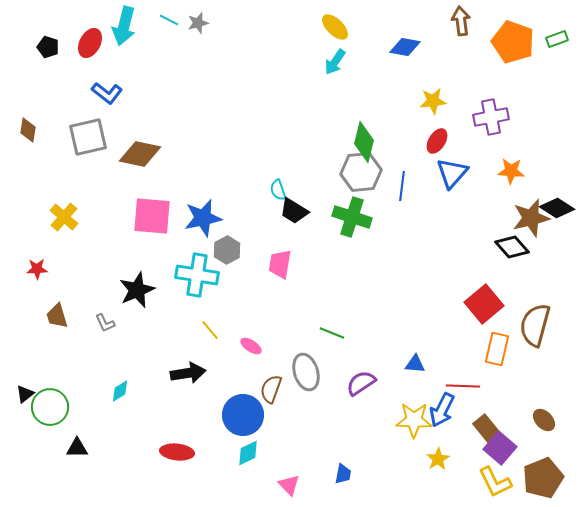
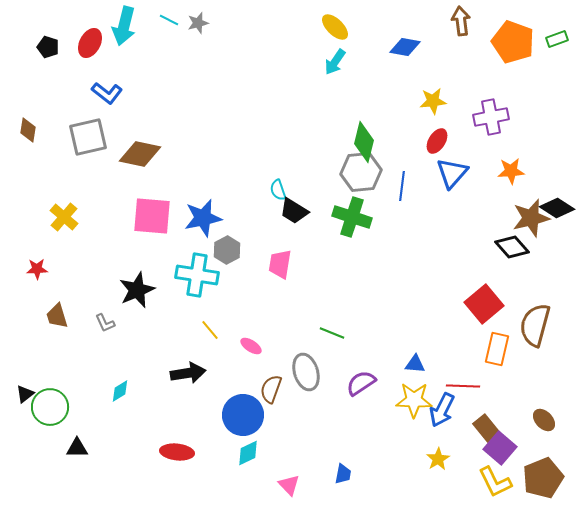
orange star at (511, 171): rotated 8 degrees counterclockwise
yellow star at (414, 420): moved 20 px up
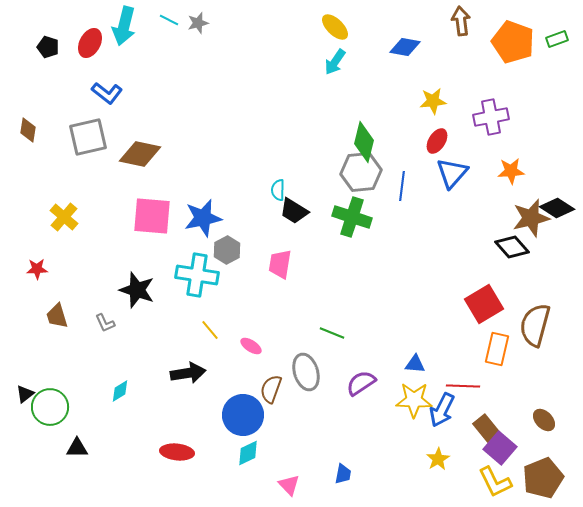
cyan semicircle at (278, 190): rotated 20 degrees clockwise
black star at (137, 290): rotated 30 degrees counterclockwise
red square at (484, 304): rotated 9 degrees clockwise
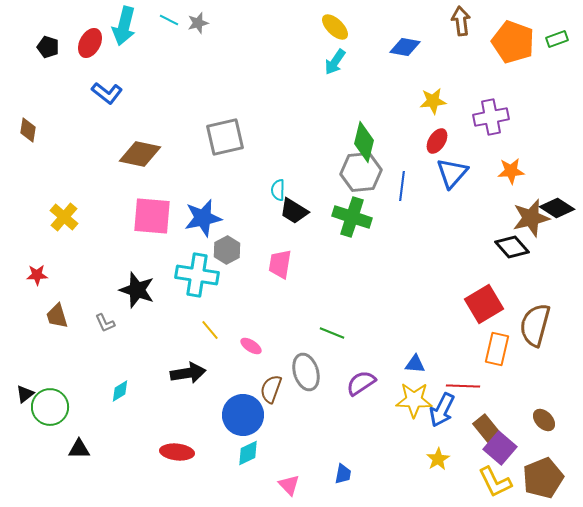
gray square at (88, 137): moved 137 px right
red star at (37, 269): moved 6 px down
black triangle at (77, 448): moved 2 px right, 1 px down
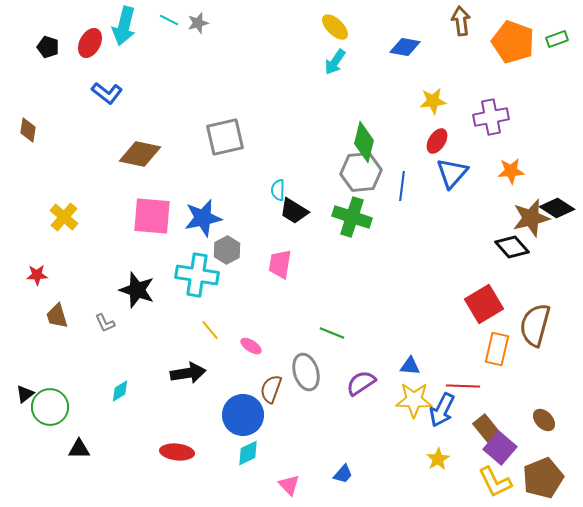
blue triangle at (415, 364): moved 5 px left, 2 px down
blue trapezoid at (343, 474): rotated 30 degrees clockwise
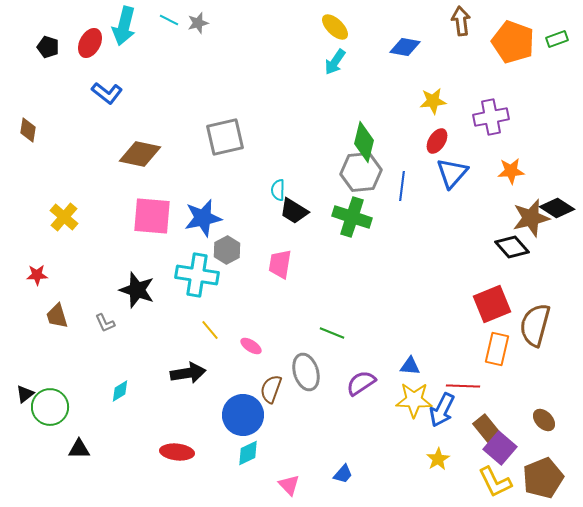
red square at (484, 304): moved 8 px right; rotated 9 degrees clockwise
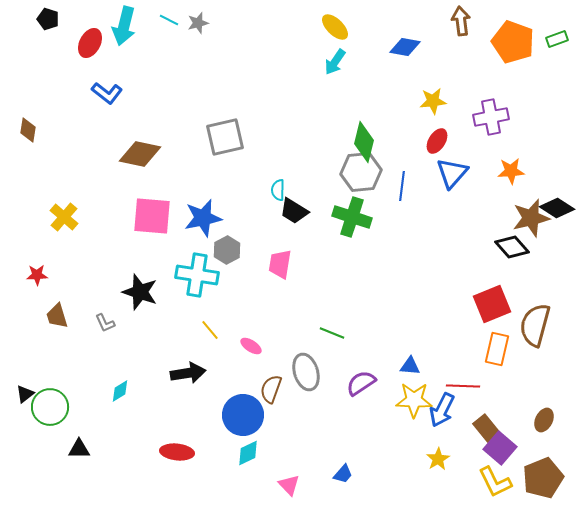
black pentagon at (48, 47): moved 28 px up
black star at (137, 290): moved 3 px right, 2 px down
brown ellipse at (544, 420): rotated 70 degrees clockwise
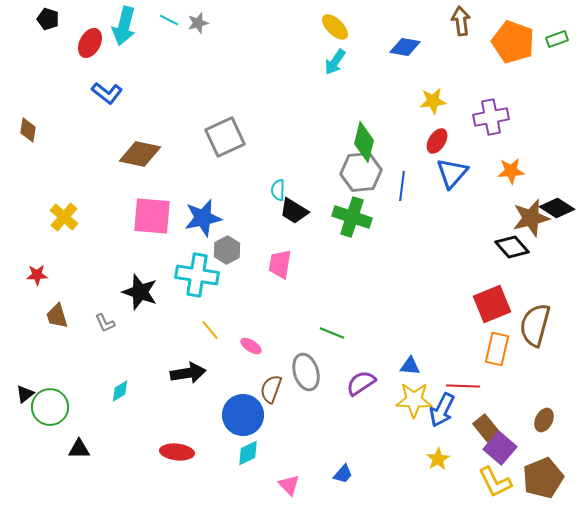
gray square at (225, 137): rotated 12 degrees counterclockwise
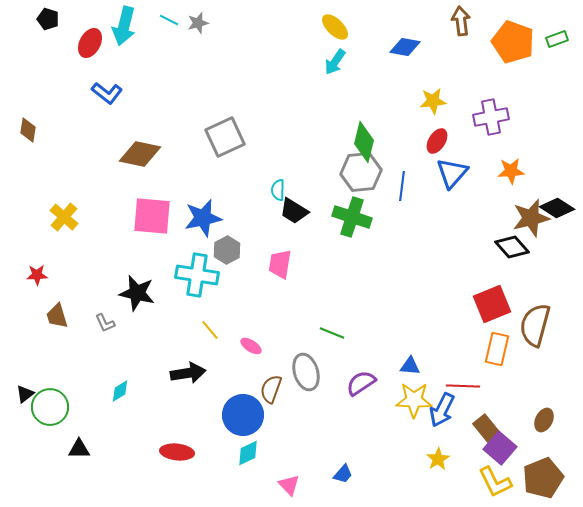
black star at (140, 292): moved 3 px left, 1 px down; rotated 6 degrees counterclockwise
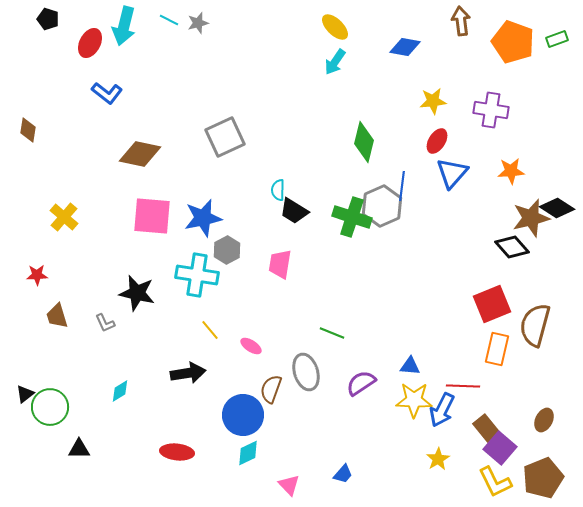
purple cross at (491, 117): moved 7 px up; rotated 20 degrees clockwise
gray hexagon at (361, 172): moved 21 px right, 34 px down; rotated 18 degrees counterclockwise
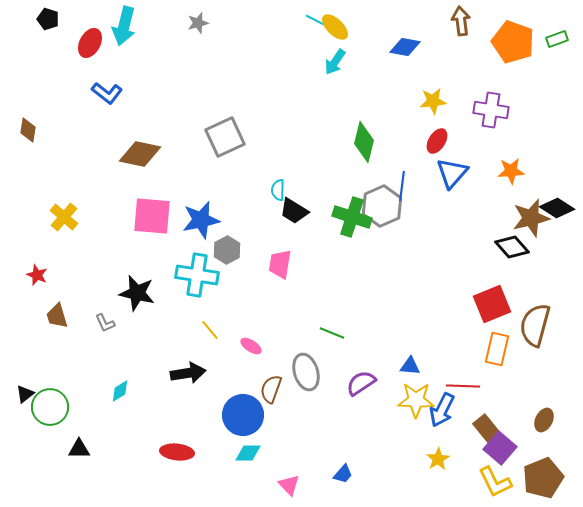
cyan line at (169, 20): moved 146 px right
blue star at (203, 218): moved 2 px left, 2 px down
red star at (37, 275): rotated 25 degrees clockwise
yellow star at (414, 400): moved 2 px right
cyan diamond at (248, 453): rotated 24 degrees clockwise
